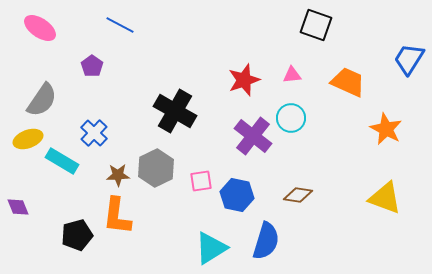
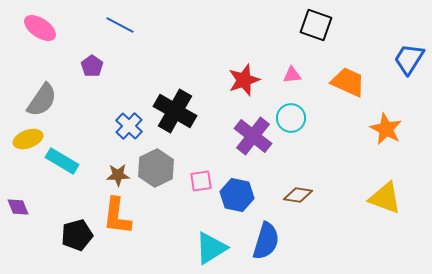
blue cross: moved 35 px right, 7 px up
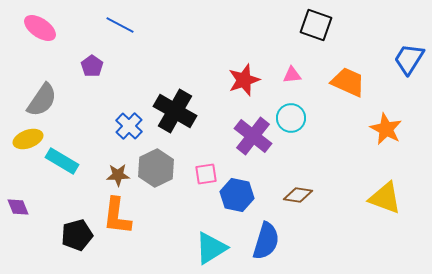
pink square: moved 5 px right, 7 px up
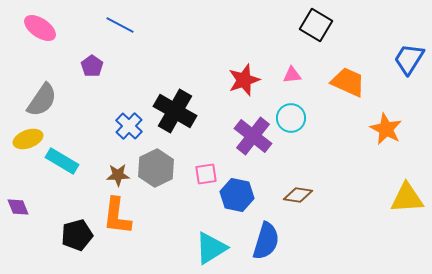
black square: rotated 12 degrees clockwise
yellow triangle: moved 22 px right; rotated 24 degrees counterclockwise
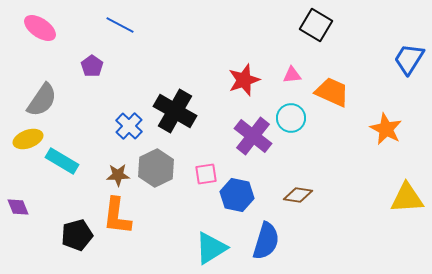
orange trapezoid: moved 16 px left, 10 px down
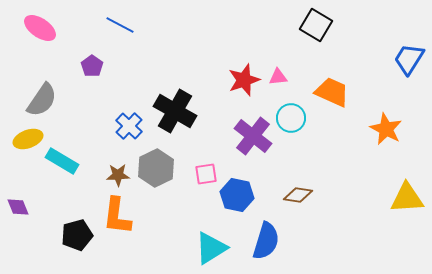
pink triangle: moved 14 px left, 2 px down
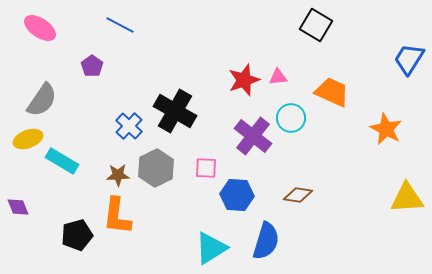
pink square: moved 6 px up; rotated 10 degrees clockwise
blue hexagon: rotated 8 degrees counterclockwise
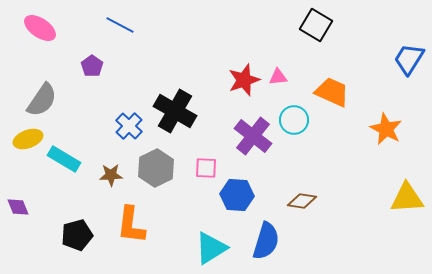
cyan circle: moved 3 px right, 2 px down
cyan rectangle: moved 2 px right, 2 px up
brown star: moved 7 px left
brown diamond: moved 4 px right, 6 px down
orange L-shape: moved 14 px right, 9 px down
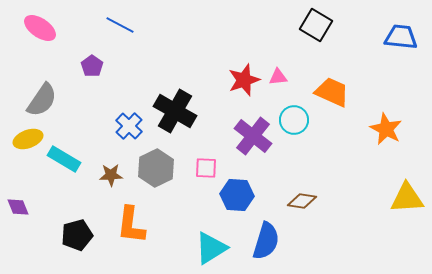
blue trapezoid: moved 8 px left, 22 px up; rotated 64 degrees clockwise
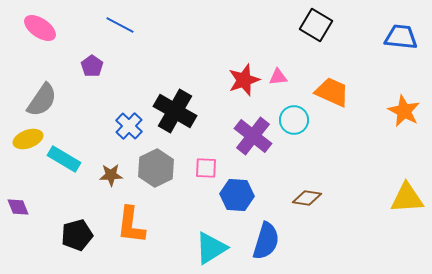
orange star: moved 18 px right, 18 px up
brown diamond: moved 5 px right, 3 px up
